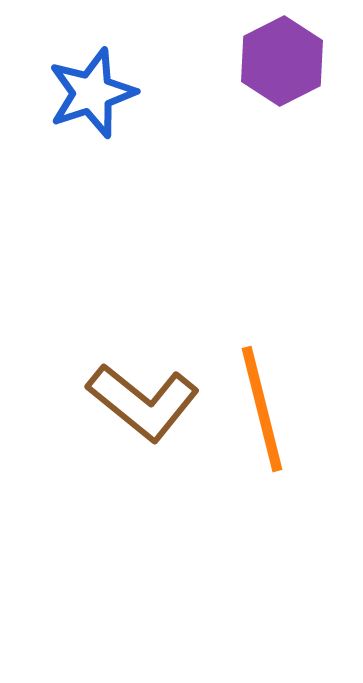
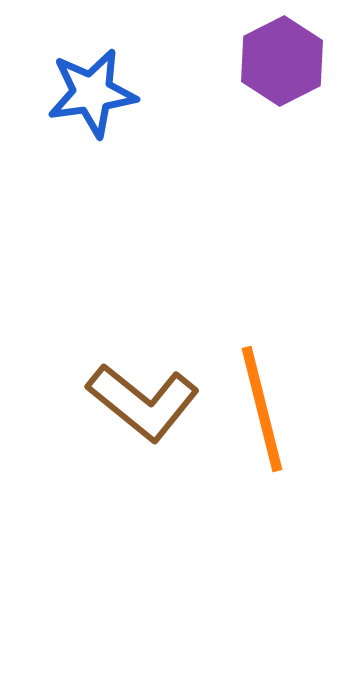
blue star: rotated 10 degrees clockwise
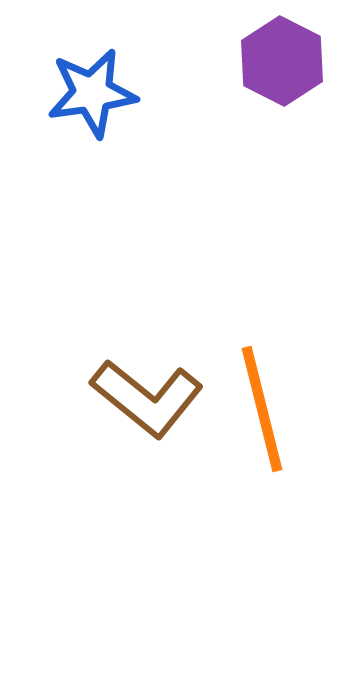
purple hexagon: rotated 6 degrees counterclockwise
brown L-shape: moved 4 px right, 4 px up
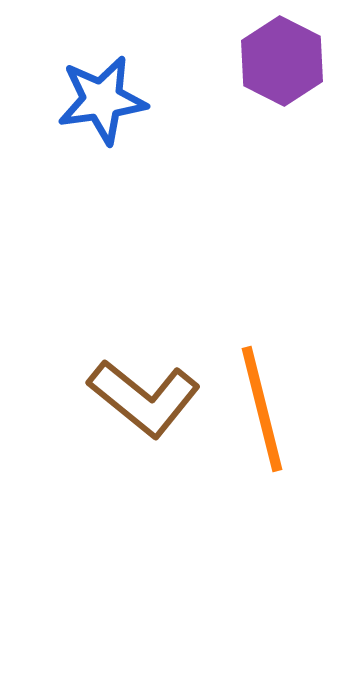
blue star: moved 10 px right, 7 px down
brown L-shape: moved 3 px left
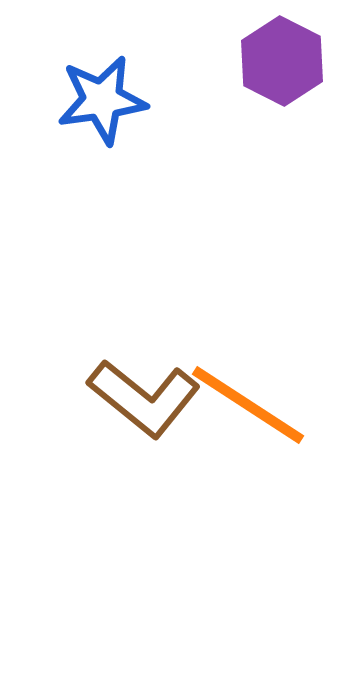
orange line: moved 14 px left, 4 px up; rotated 43 degrees counterclockwise
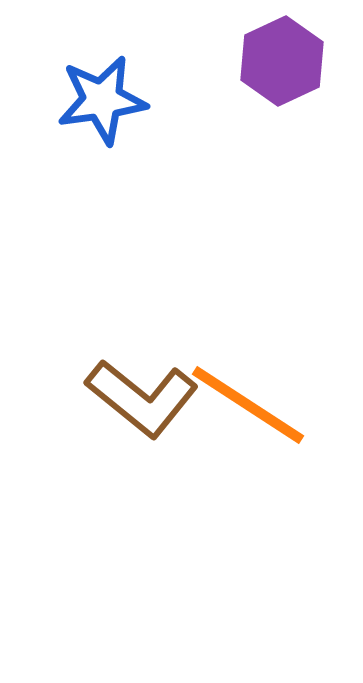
purple hexagon: rotated 8 degrees clockwise
brown L-shape: moved 2 px left
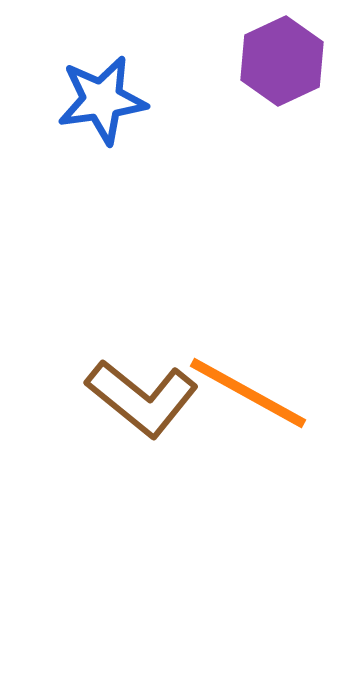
orange line: moved 12 px up; rotated 4 degrees counterclockwise
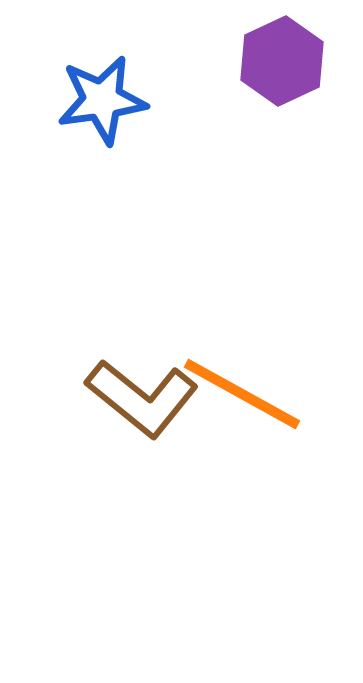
orange line: moved 6 px left, 1 px down
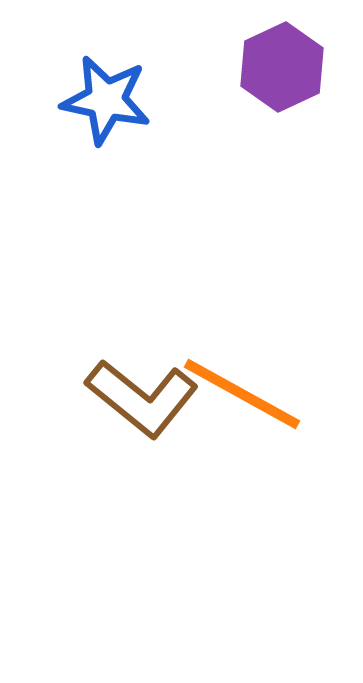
purple hexagon: moved 6 px down
blue star: moved 4 px right; rotated 20 degrees clockwise
